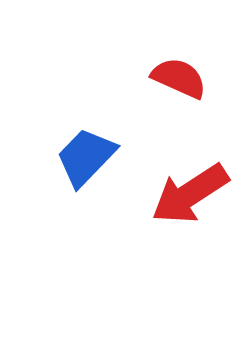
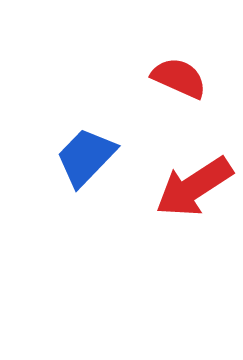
red arrow: moved 4 px right, 7 px up
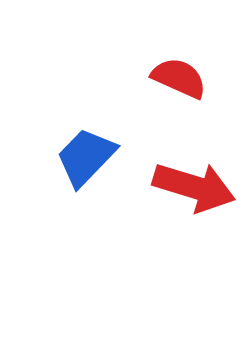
red arrow: rotated 130 degrees counterclockwise
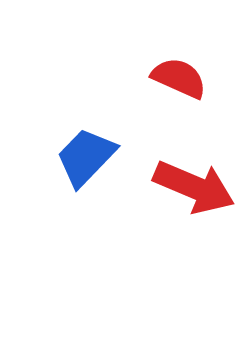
red arrow: rotated 6 degrees clockwise
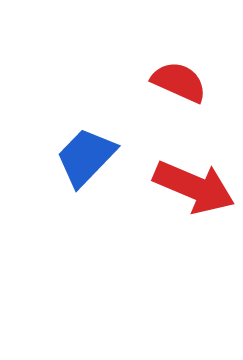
red semicircle: moved 4 px down
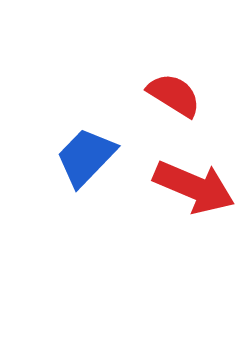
red semicircle: moved 5 px left, 13 px down; rotated 8 degrees clockwise
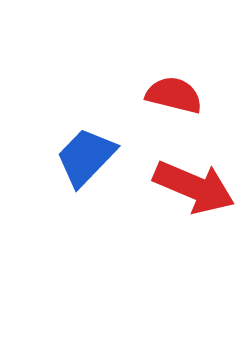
red semicircle: rotated 18 degrees counterclockwise
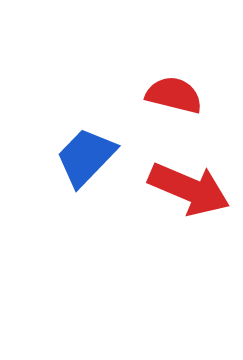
red arrow: moved 5 px left, 2 px down
